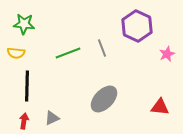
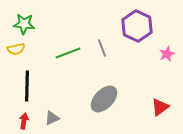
yellow semicircle: moved 4 px up; rotated 18 degrees counterclockwise
red triangle: rotated 42 degrees counterclockwise
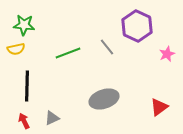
green star: moved 1 px down
gray line: moved 5 px right, 1 px up; rotated 18 degrees counterclockwise
gray ellipse: rotated 28 degrees clockwise
red triangle: moved 1 px left
red arrow: rotated 35 degrees counterclockwise
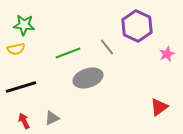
black line: moved 6 px left, 1 px down; rotated 72 degrees clockwise
gray ellipse: moved 16 px left, 21 px up
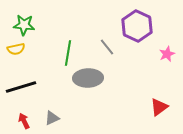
green line: rotated 60 degrees counterclockwise
gray ellipse: rotated 16 degrees clockwise
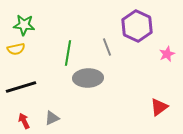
gray line: rotated 18 degrees clockwise
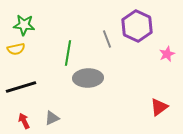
gray line: moved 8 px up
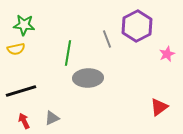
purple hexagon: rotated 8 degrees clockwise
black line: moved 4 px down
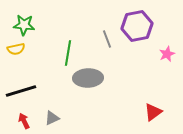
purple hexagon: rotated 16 degrees clockwise
red triangle: moved 6 px left, 5 px down
